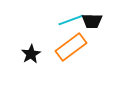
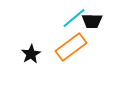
cyan line: moved 3 px right, 2 px up; rotated 20 degrees counterclockwise
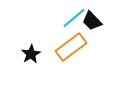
black trapezoid: rotated 45 degrees clockwise
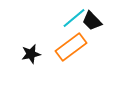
black star: rotated 18 degrees clockwise
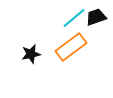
black trapezoid: moved 4 px right, 4 px up; rotated 115 degrees clockwise
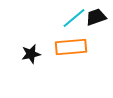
orange rectangle: rotated 32 degrees clockwise
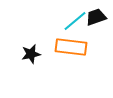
cyan line: moved 1 px right, 3 px down
orange rectangle: rotated 12 degrees clockwise
